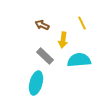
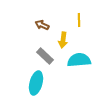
yellow line: moved 3 px left, 3 px up; rotated 24 degrees clockwise
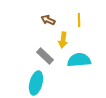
brown arrow: moved 6 px right, 5 px up
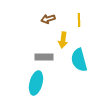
brown arrow: moved 1 px up; rotated 40 degrees counterclockwise
gray rectangle: moved 1 px left, 1 px down; rotated 42 degrees counterclockwise
cyan semicircle: rotated 100 degrees counterclockwise
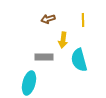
yellow line: moved 4 px right
cyan ellipse: moved 7 px left
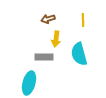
yellow arrow: moved 7 px left, 1 px up
cyan semicircle: moved 6 px up
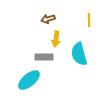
yellow line: moved 6 px right
cyan ellipse: moved 3 px up; rotated 35 degrees clockwise
